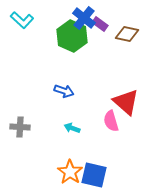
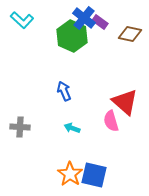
purple rectangle: moved 2 px up
brown diamond: moved 3 px right
blue arrow: rotated 132 degrees counterclockwise
red triangle: moved 1 px left
orange star: moved 2 px down
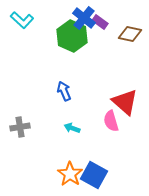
gray cross: rotated 12 degrees counterclockwise
blue square: rotated 16 degrees clockwise
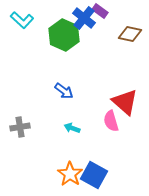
purple rectangle: moved 11 px up
green hexagon: moved 8 px left, 1 px up
blue arrow: rotated 150 degrees clockwise
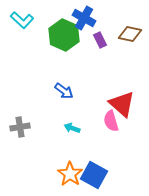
purple rectangle: moved 29 px down; rotated 28 degrees clockwise
blue cross: rotated 10 degrees counterclockwise
red triangle: moved 3 px left, 2 px down
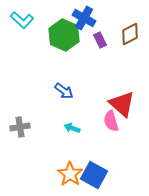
brown diamond: rotated 40 degrees counterclockwise
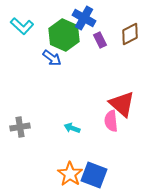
cyan L-shape: moved 6 px down
blue arrow: moved 12 px left, 33 px up
pink semicircle: rotated 10 degrees clockwise
blue square: rotated 8 degrees counterclockwise
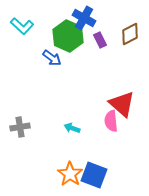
green hexagon: moved 4 px right, 1 px down
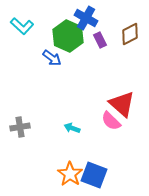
blue cross: moved 2 px right
pink semicircle: rotated 40 degrees counterclockwise
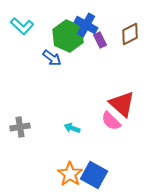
blue cross: moved 7 px down
blue square: rotated 8 degrees clockwise
